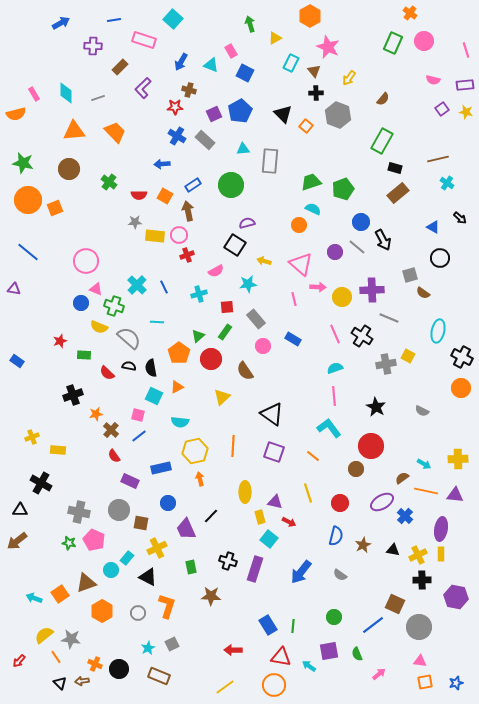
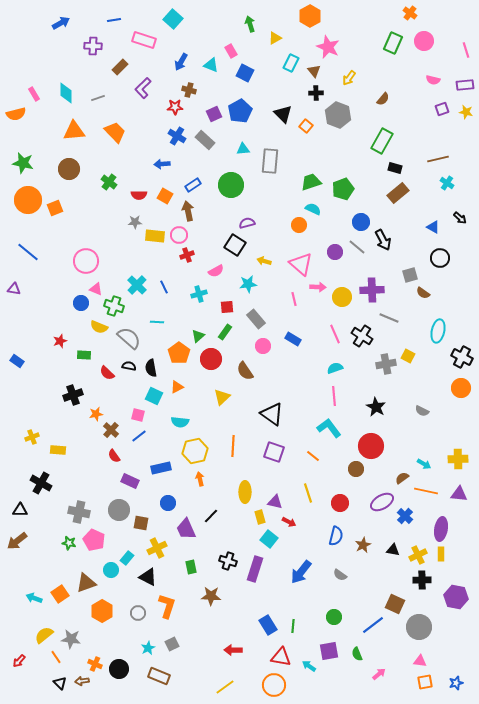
purple square at (442, 109): rotated 16 degrees clockwise
purple triangle at (455, 495): moved 4 px right, 1 px up
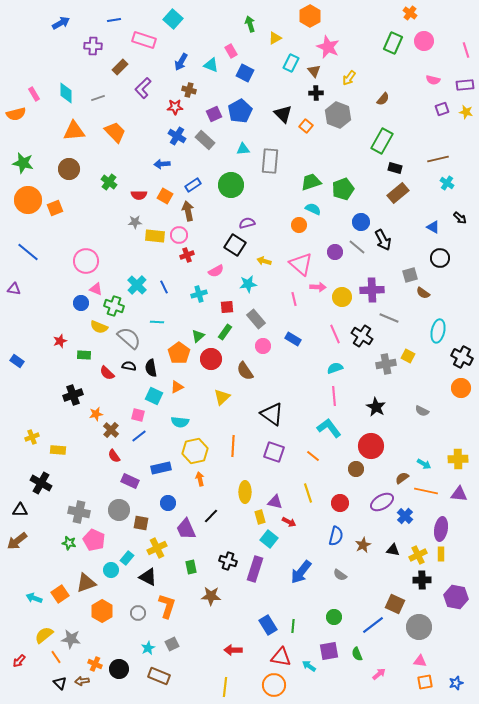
yellow line at (225, 687): rotated 48 degrees counterclockwise
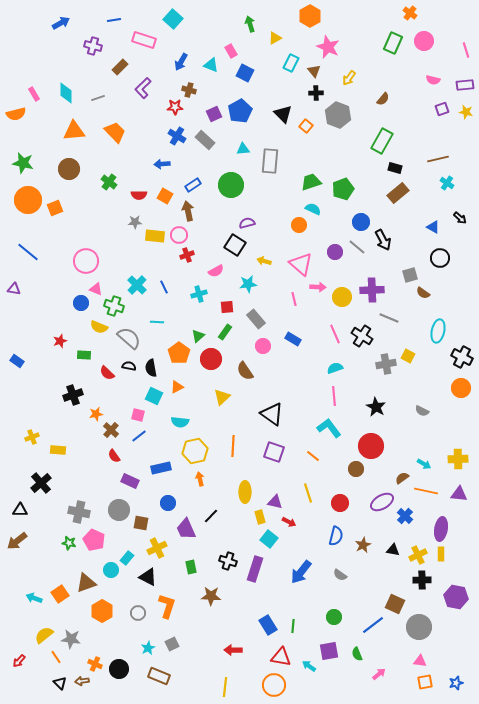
purple cross at (93, 46): rotated 12 degrees clockwise
black cross at (41, 483): rotated 20 degrees clockwise
